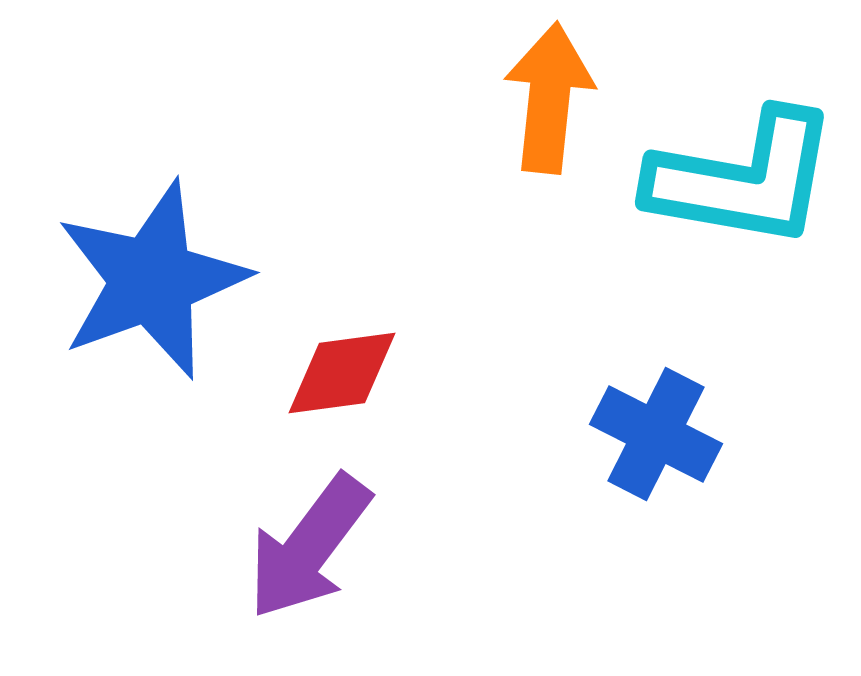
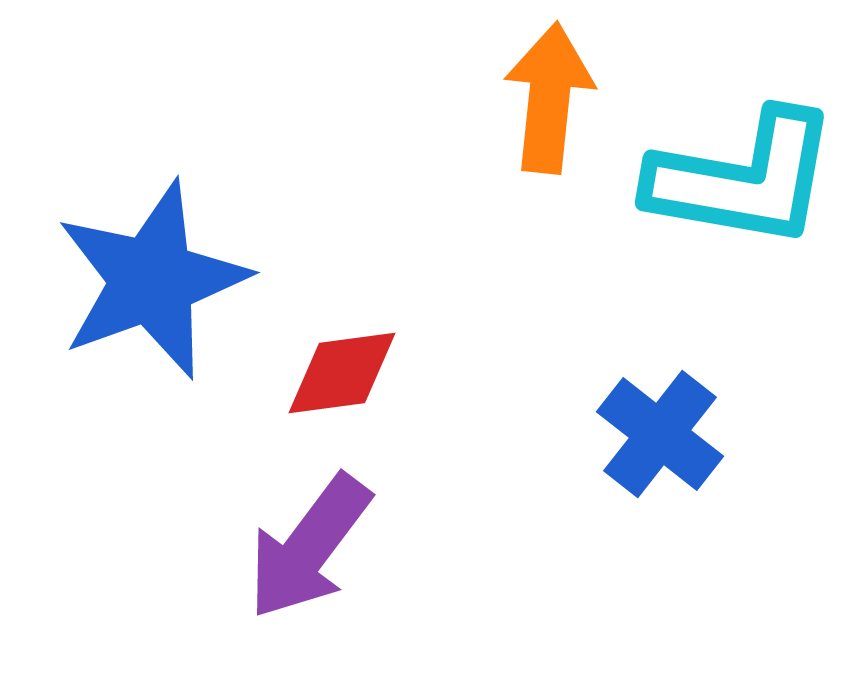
blue cross: moved 4 px right; rotated 11 degrees clockwise
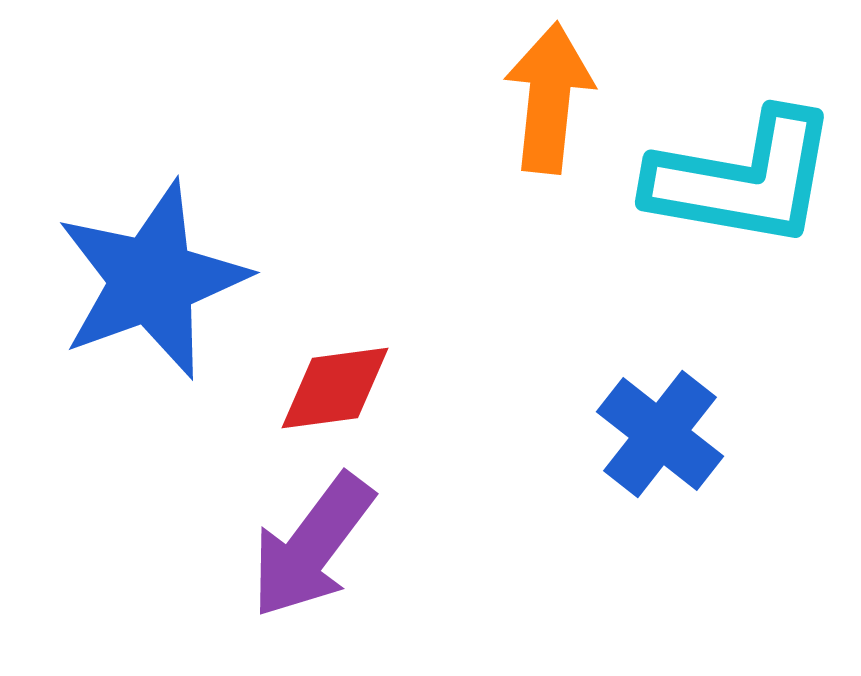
red diamond: moved 7 px left, 15 px down
purple arrow: moved 3 px right, 1 px up
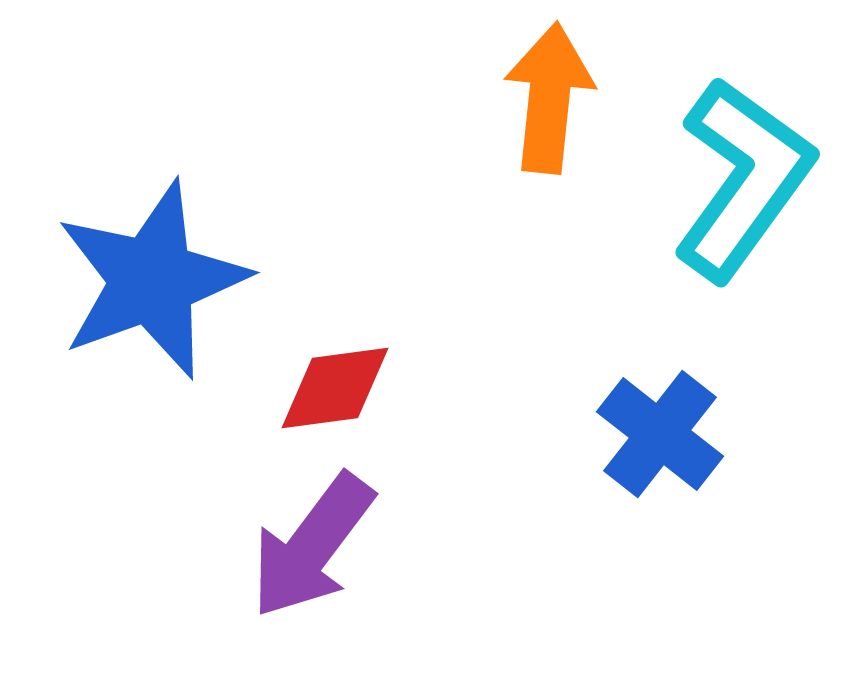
cyan L-shape: rotated 64 degrees counterclockwise
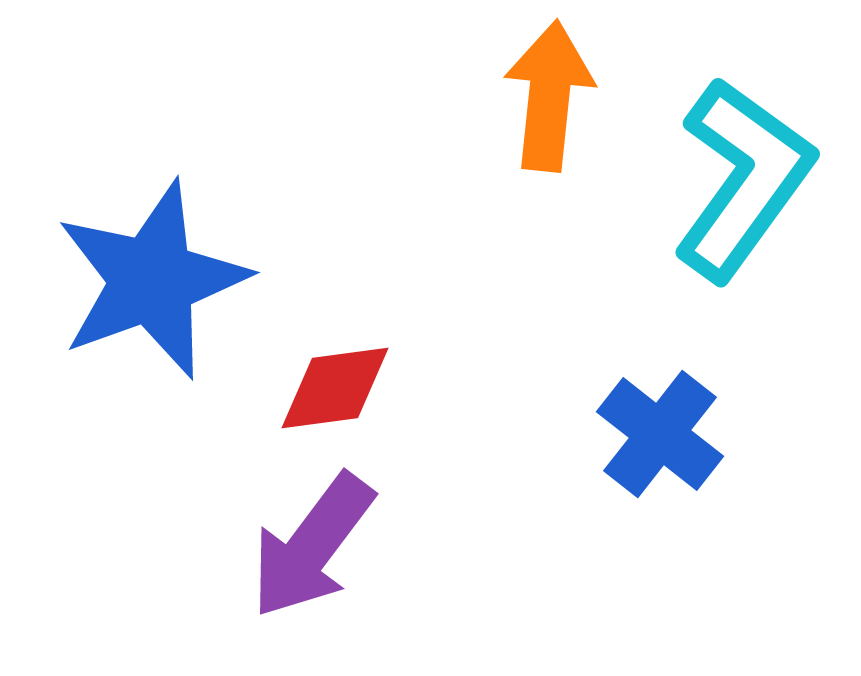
orange arrow: moved 2 px up
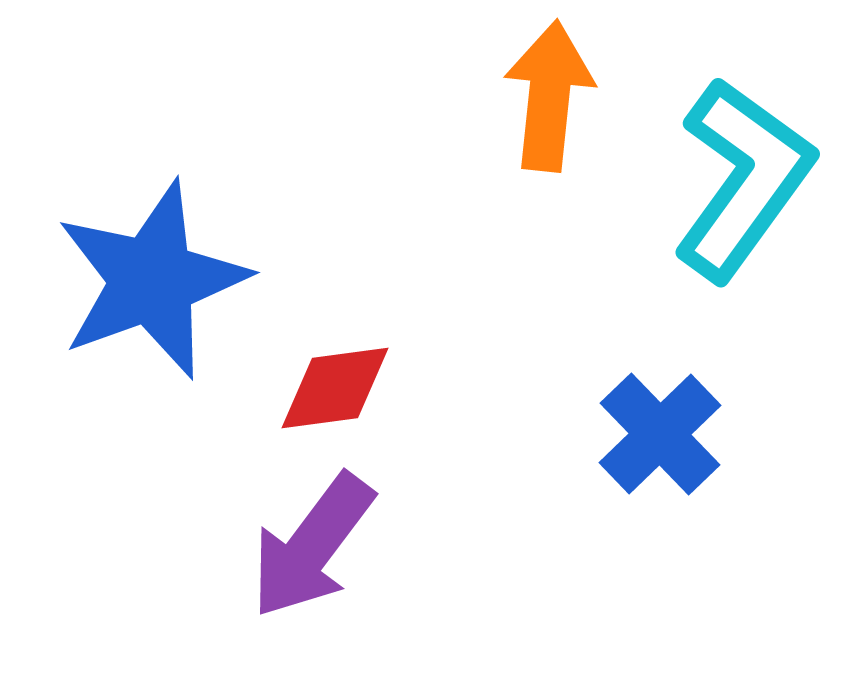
blue cross: rotated 8 degrees clockwise
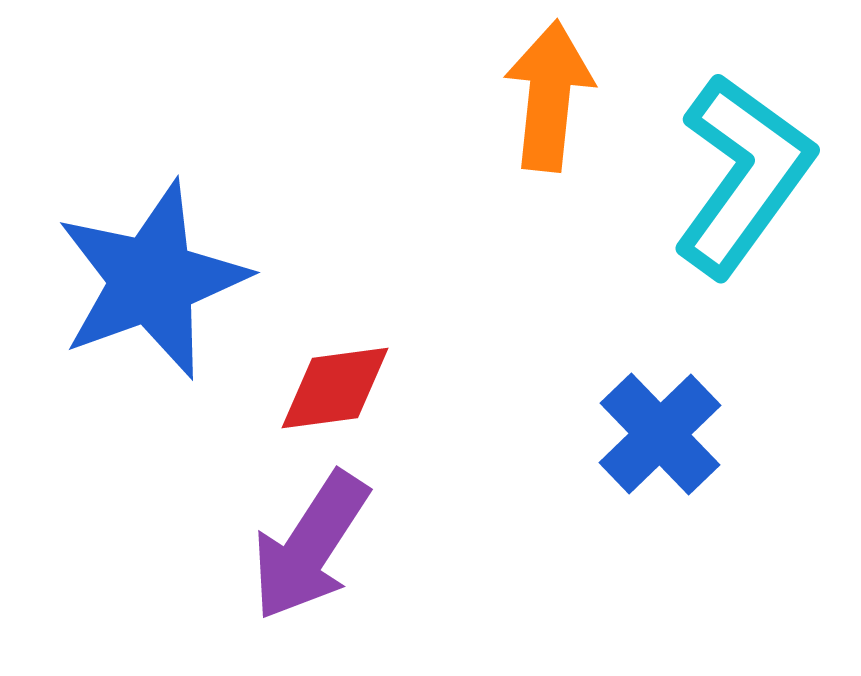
cyan L-shape: moved 4 px up
purple arrow: moved 2 px left; rotated 4 degrees counterclockwise
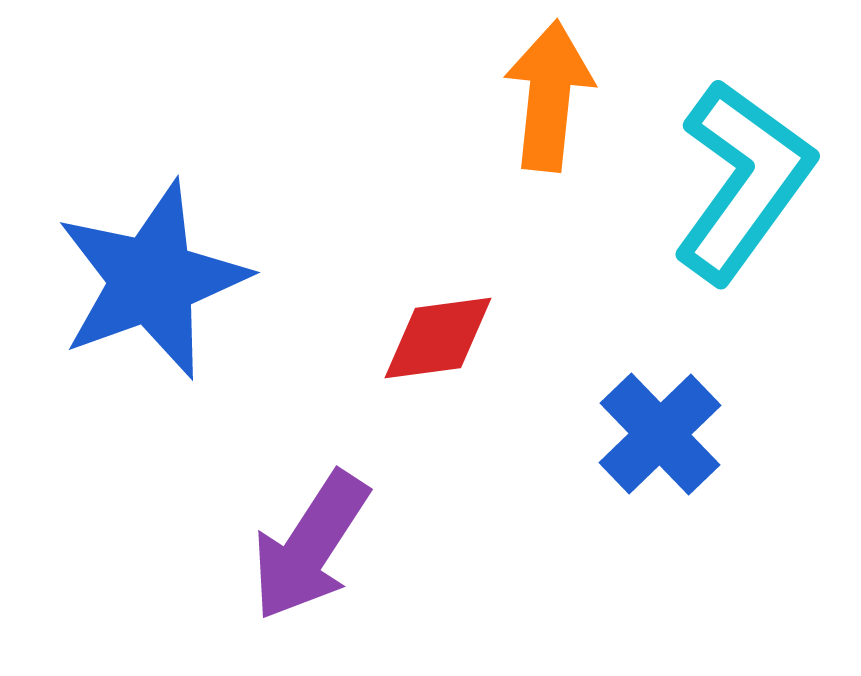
cyan L-shape: moved 6 px down
red diamond: moved 103 px right, 50 px up
